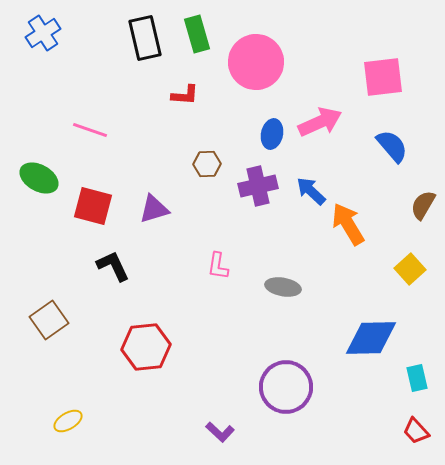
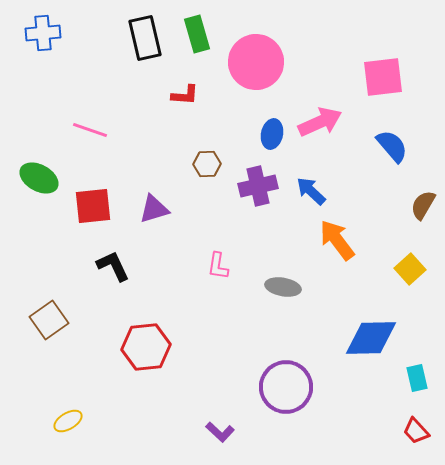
blue cross: rotated 28 degrees clockwise
red square: rotated 21 degrees counterclockwise
orange arrow: moved 11 px left, 16 px down; rotated 6 degrees counterclockwise
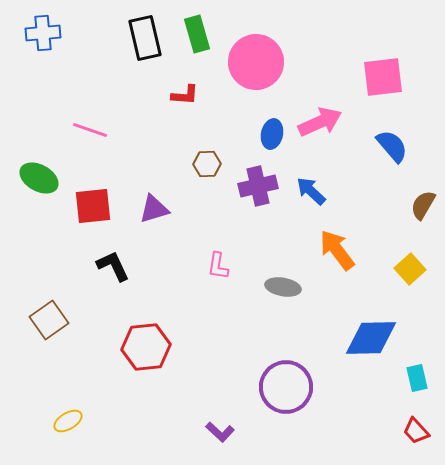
orange arrow: moved 10 px down
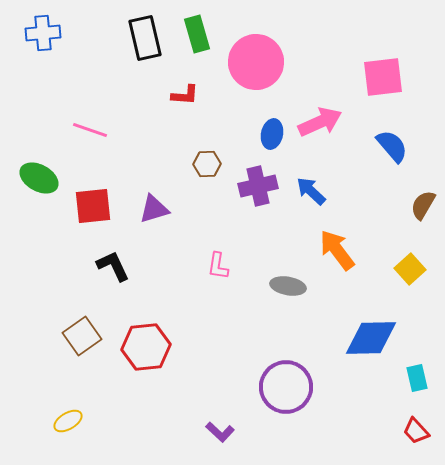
gray ellipse: moved 5 px right, 1 px up
brown square: moved 33 px right, 16 px down
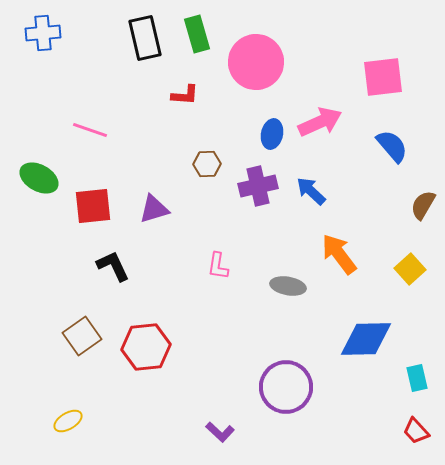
orange arrow: moved 2 px right, 4 px down
blue diamond: moved 5 px left, 1 px down
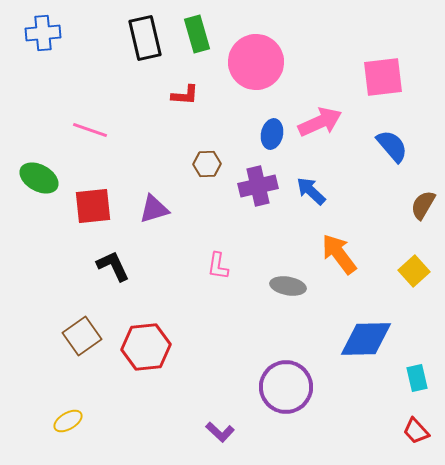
yellow square: moved 4 px right, 2 px down
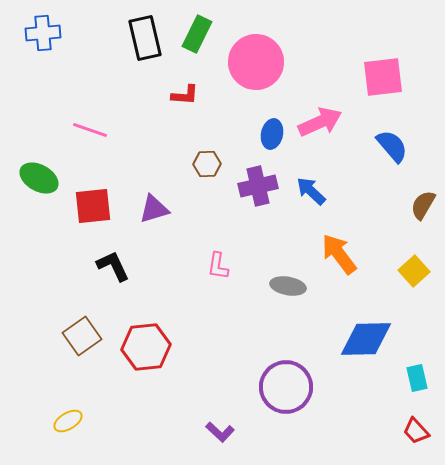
green rectangle: rotated 42 degrees clockwise
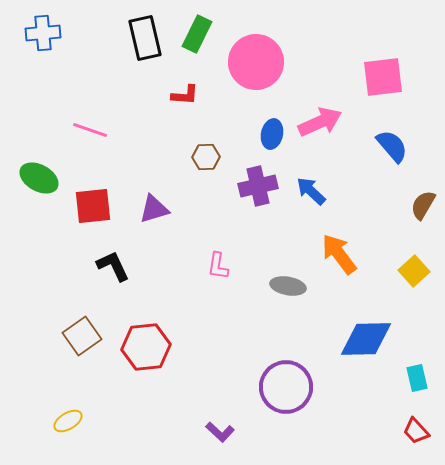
brown hexagon: moved 1 px left, 7 px up
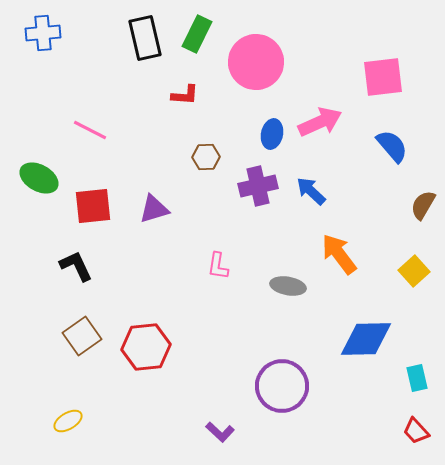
pink line: rotated 8 degrees clockwise
black L-shape: moved 37 px left
purple circle: moved 4 px left, 1 px up
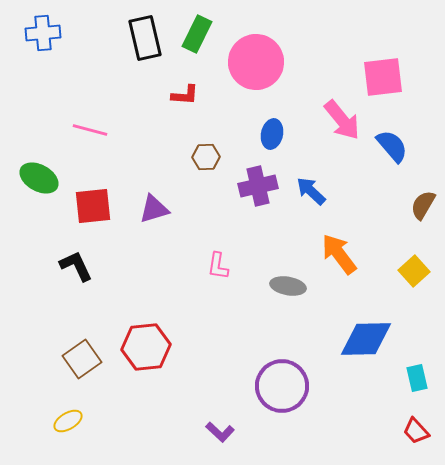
pink arrow: moved 22 px right, 2 px up; rotated 75 degrees clockwise
pink line: rotated 12 degrees counterclockwise
brown square: moved 23 px down
